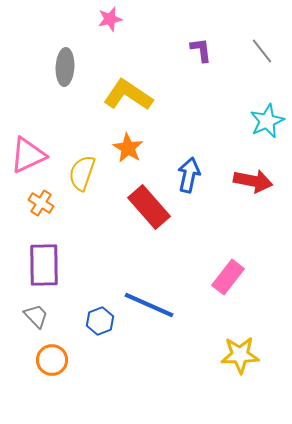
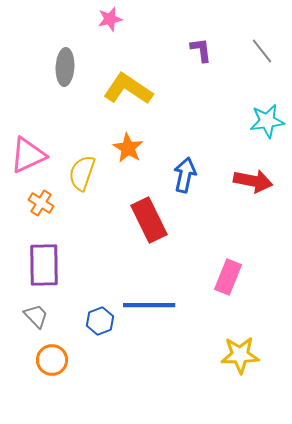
yellow L-shape: moved 6 px up
cyan star: rotated 16 degrees clockwise
blue arrow: moved 4 px left
red rectangle: moved 13 px down; rotated 15 degrees clockwise
pink rectangle: rotated 16 degrees counterclockwise
blue line: rotated 24 degrees counterclockwise
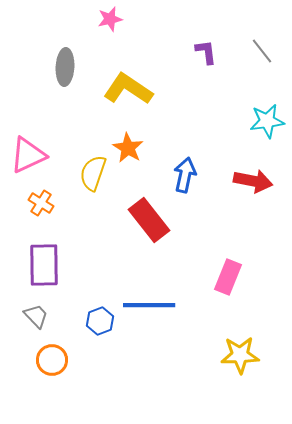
purple L-shape: moved 5 px right, 2 px down
yellow semicircle: moved 11 px right
red rectangle: rotated 12 degrees counterclockwise
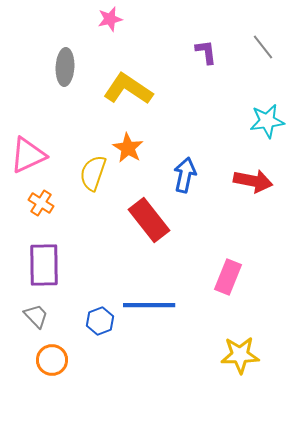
gray line: moved 1 px right, 4 px up
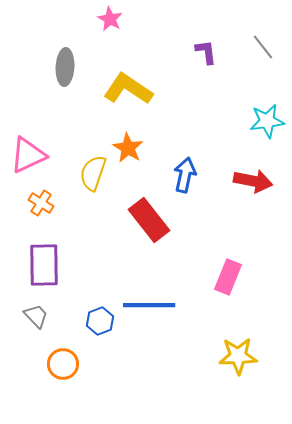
pink star: rotated 30 degrees counterclockwise
yellow star: moved 2 px left, 1 px down
orange circle: moved 11 px right, 4 px down
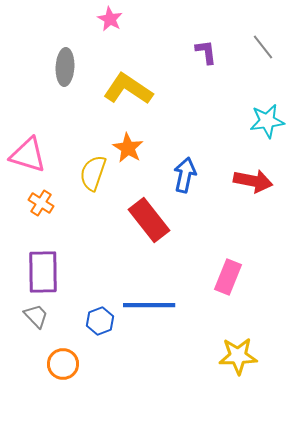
pink triangle: rotated 42 degrees clockwise
purple rectangle: moved 1 px left, 7 px down
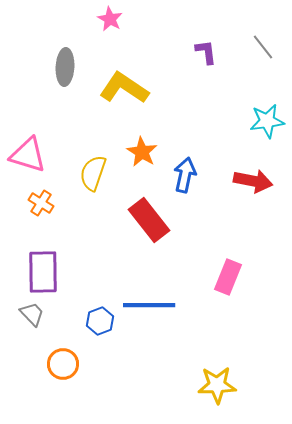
yellow L-shape: moved 4 px left, 1 px up
orange star: moved 14 px right, 4 px down
gray trapezoid: moved 4 px left, 2 px up
yellow star: moved 21 px left, 29 px down
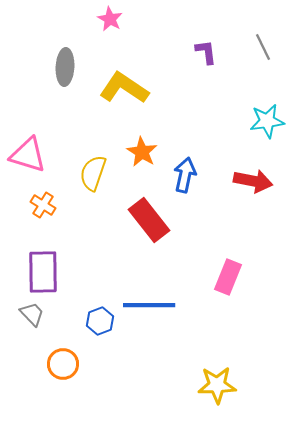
gray line: rotated 12 degrees clockwise
orange cross: moved 2 px right, 2 px down
